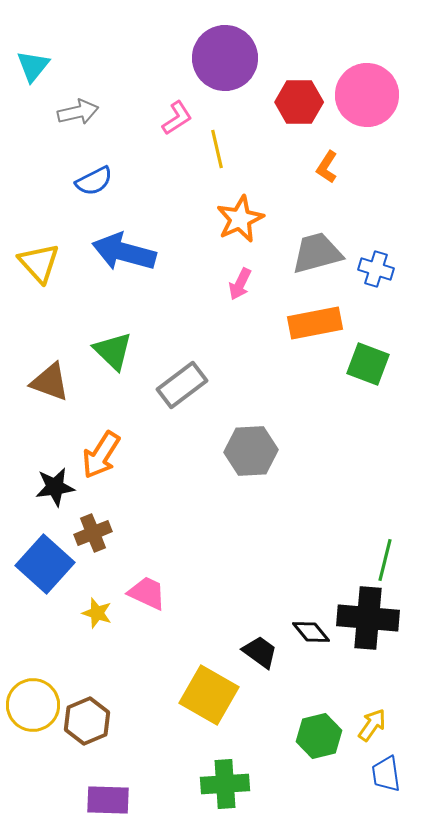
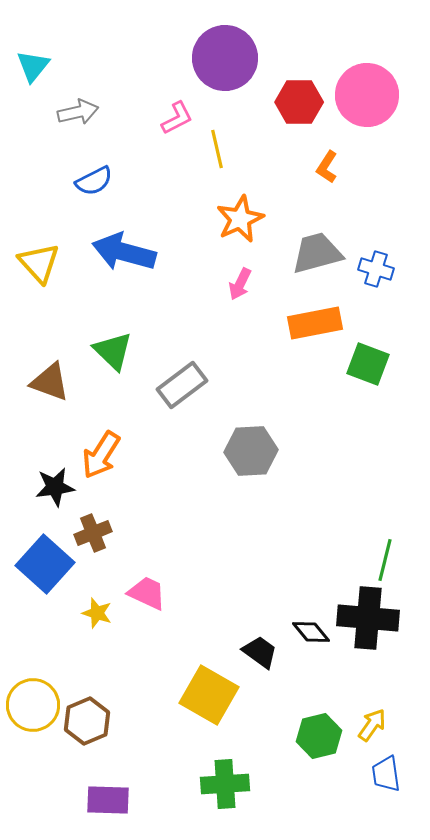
pink L-shape: rotated 6 degrees clockwise
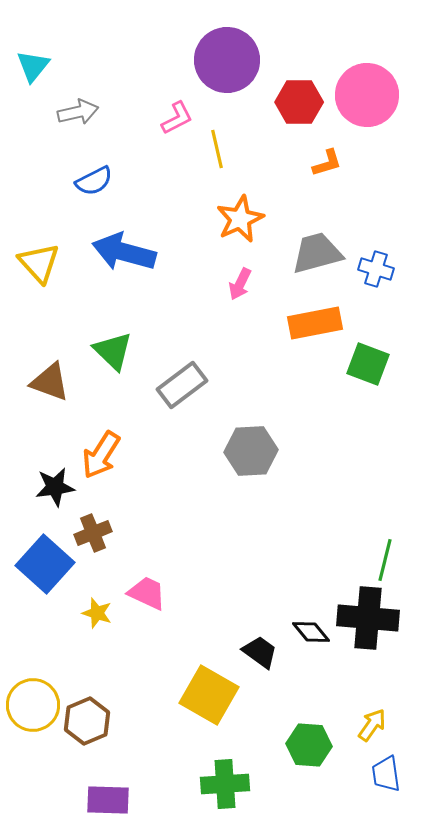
purple circle: moved 2 px right, 2 px down
orange L-shape: moved 4 px up; rotated 140 degrees counterclockwise
green hexagon: moved 10 px left, 9 px down; rotated 18 degrees clockwise
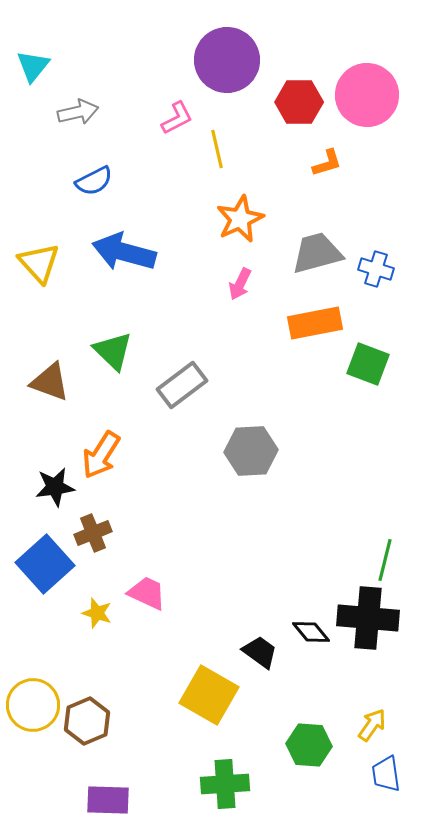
blue square: rotated 6 degrees clockwise
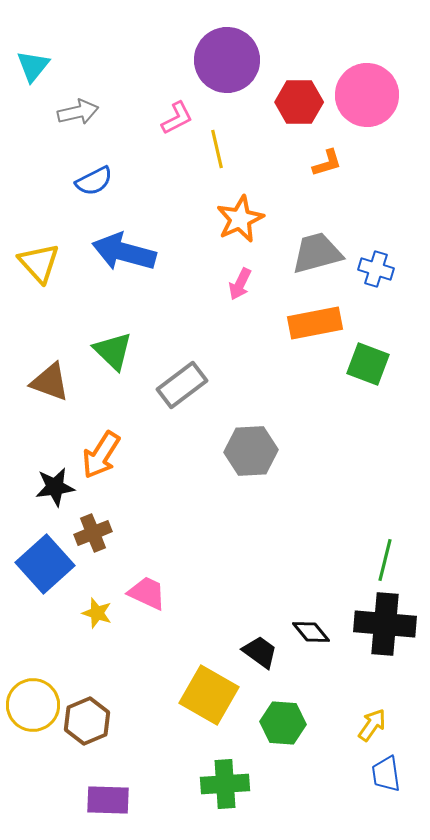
black cross: moved 17 px right, 6 px down
green hexagon: moved 26 px left, 22 px up
